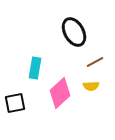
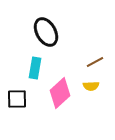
black ellipse: moved 28 px left
black square: moved 2 px right, 4 px up; rotated 10 degrees clockwise
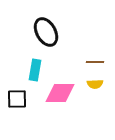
brown line: rotated 30 degrees clockwise
cyan rectangle: moved 2 px down
yellow semicircle: moved 4 px right, 2 px up
pink diamond: rotated 44 degrees clockwise
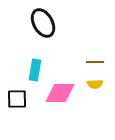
black ellipse: moved 3 px left, 9 px up
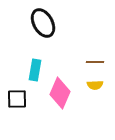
yellow semicircle: moved 1 px down
pink diamond: rotated 68 degrees counterclockwise
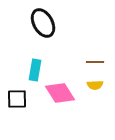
pink diamond: rotated 56 degrees counterclockwise
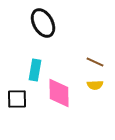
brown line: rotated 24 degrees clockwise
pink diamond: moved 1 px left; rotated 32 degrees clockwise
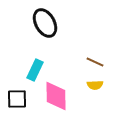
black ellipse: moved 2 px right
cyan rectangle: rotated 15 degrees clockwise
pink diamond: moved 3 px left, 3 px down
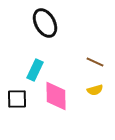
yellow semicircle: moved 5 px down; rotated 14 degrees counterclockwise
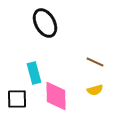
cyan rectangle: moved 1 px left, 3 px down; rotated 40 degrees counterclockwise
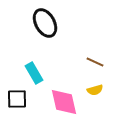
cyan rectangle: rotated 15 degrees counterclockwise
pink diamond: moved 8 px right, 6 px down; rotated 12 degrees counterclockwise
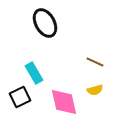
black square: moved 3 px right, 2 px up; rotated 25 degrees counterclockwise
